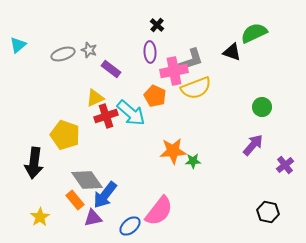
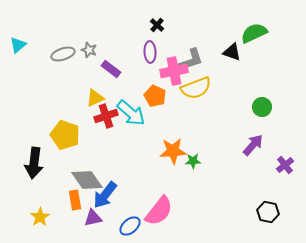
orange rectangle: rotated 30 degrees clockwise
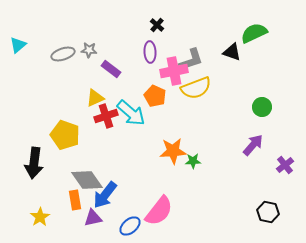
gray star: rotated 14 degrees counterclockwise
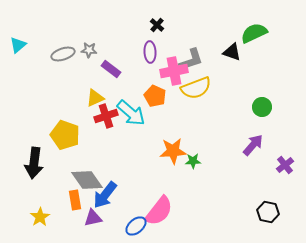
blue ellipse: moved 6 px right
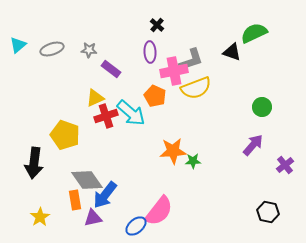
gray ellipse: moved 11 px left, 5 px up
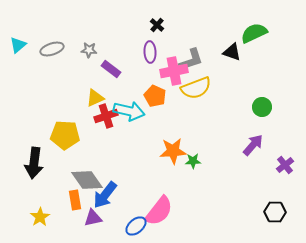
cyan arrow: moved 2 px left, 2 px up; rotated 28 degrees counterclockwise
yellow pentagon: rotated 16 degrees counterclockwise
black hexagon: moved 7 px right; rotated 10 degrees counterclockwise
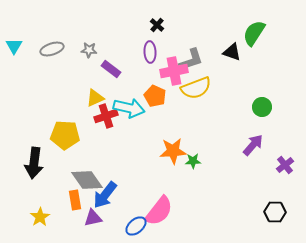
green semicircle: rotated 32 degrees counterclockwise
cyan triangle: moved 4 px left, 1 px down; rotated 18 degrees counterclockwise
cyan arrow: moved 3 px up
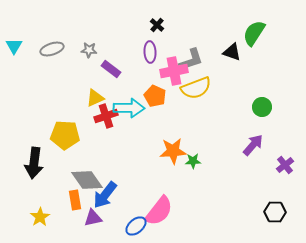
cyan arrow: rotated 12 degrees counterclockwise
